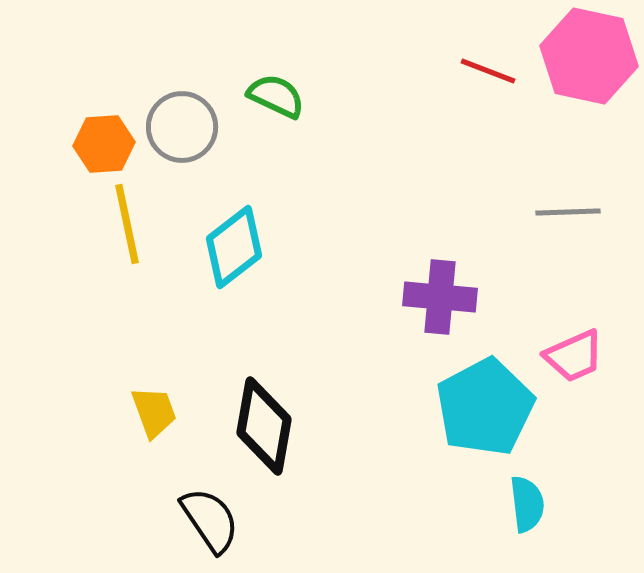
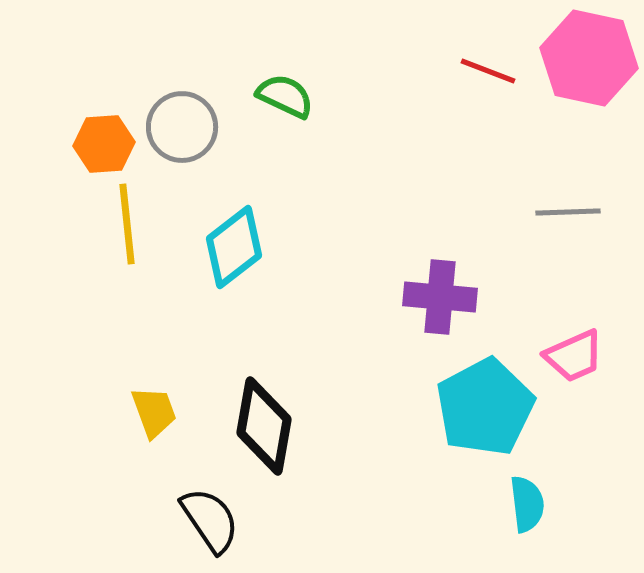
pink hexagon: moved 2 px down
green semicircle: moved 9 px right
yellow line: rotated 6 degrees clockwise
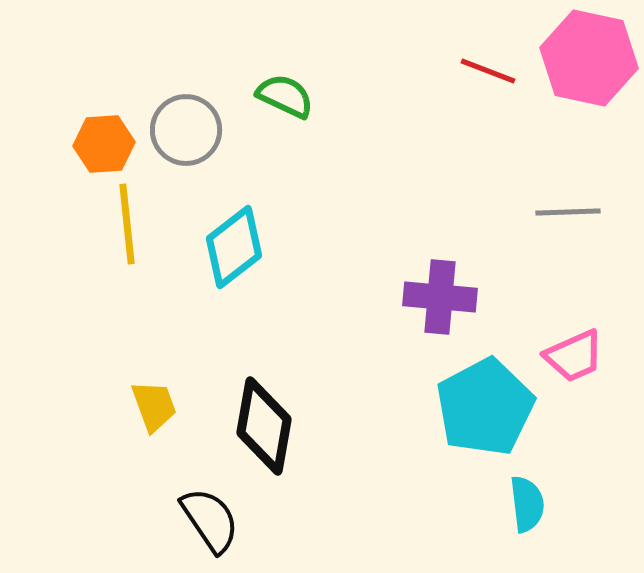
gray circle: moved 4 px right, 3 px down
yellow trapezoid: moved 6 px up
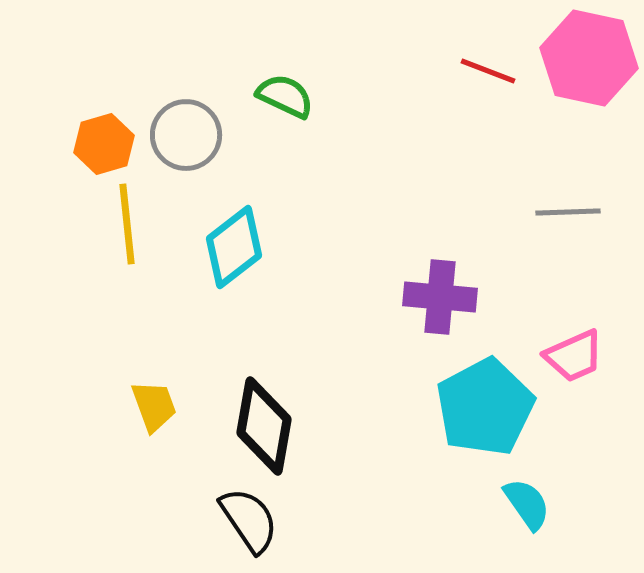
gray circle: moved 5 px down
orange hexagon: rotated 12 degrees counterclockwise
cyan semicircle: rotated 28 degrees counterclockwise
black semicircle: moved 39 px right
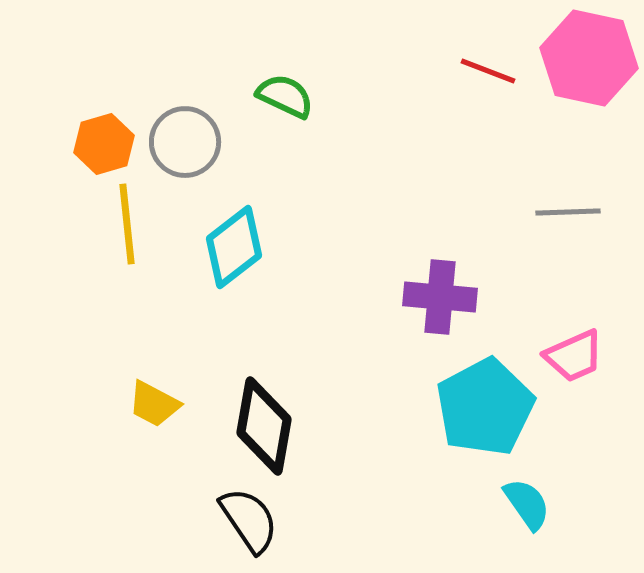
gray circle: moved 1 px left, 7 px down
yellow trapezoid: moved 2 px up; rotated 138 degrees clockwise
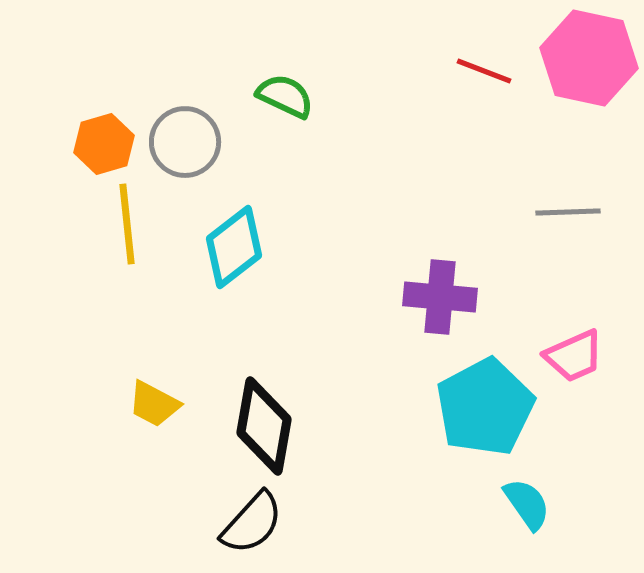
red line: moved 4 px left
black semicircle: moved 3 px right, 3 px down; rotated 76 degrees clockwise
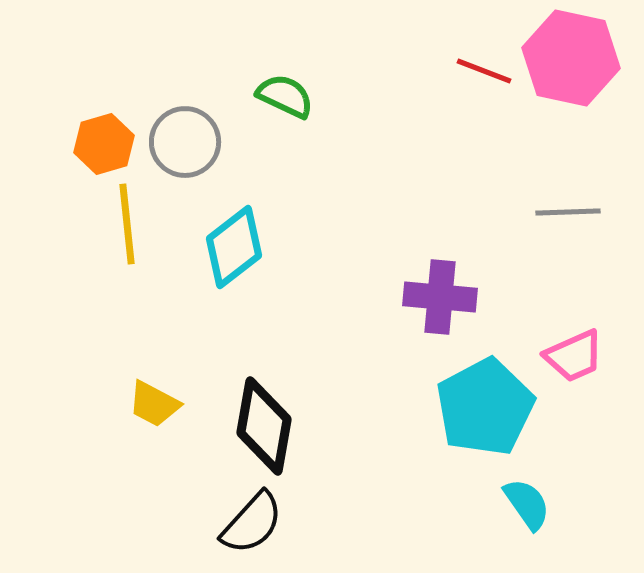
pink hexagon: moved 18 px left
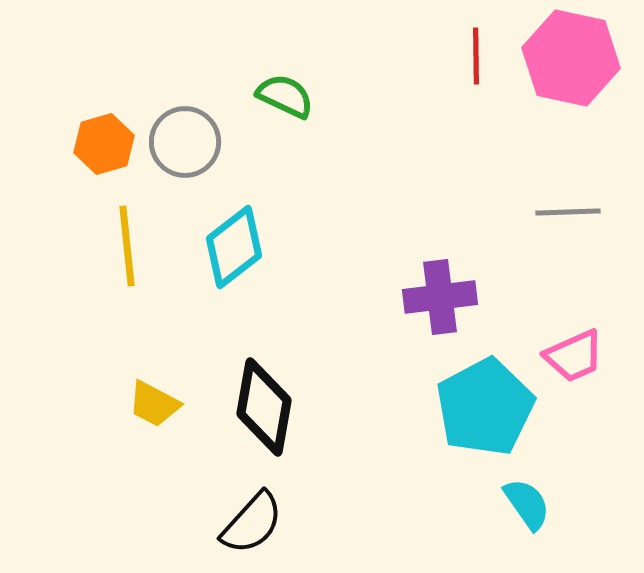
red line: moved 8 px left, 15 px up; rotated 68 degrees clockwise
yellow line: moved 22 px down
purple cross: rotated 12 degrees counterclockwise
black diamond: moved 19 px up
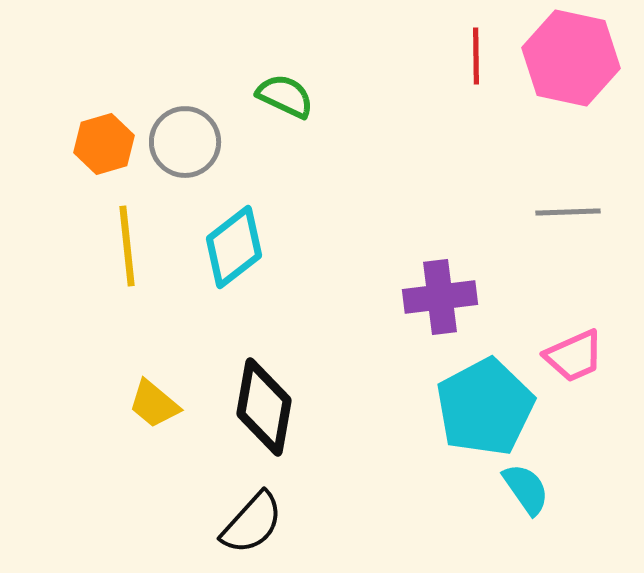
yellow trapezoid: rotated 12 degrees clockwise
cyan semicircle: moved 1 px left, 15 px up
